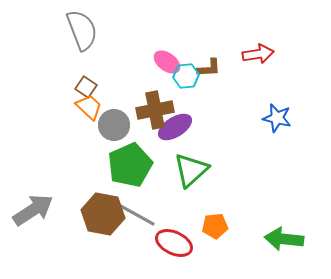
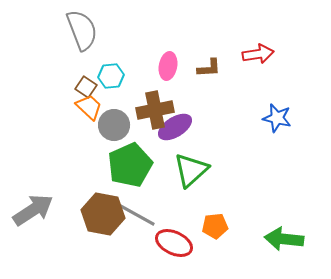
pink ellipse: moved 1 px right, 4 px down; rotated 64 degrees clockwise
cyan hexagon: moved 75 px left
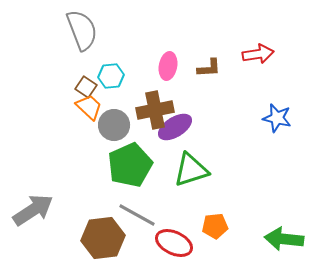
green triangle: rotated 24 degrees clockwise
brown hexagon: moved 24 px down; rotated 18 degrees counterclockwise
